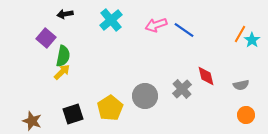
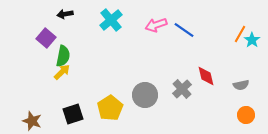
gray circle: moved 1 px up
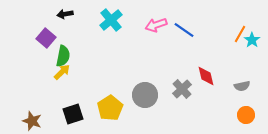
gray semicircle: moved 1 px right, 1 px down
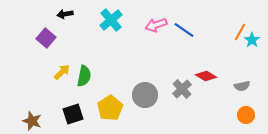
orange line: moved 2 px up
green semicircle: moved 21 px right, 20 px down
red diamond: rotated 45 degrees counterclockwise
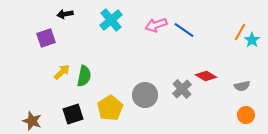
purple square: rotated 30 degrees clockwise
